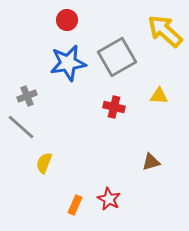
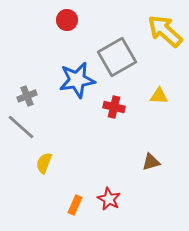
blue star: moved 9 px right, 17 px down
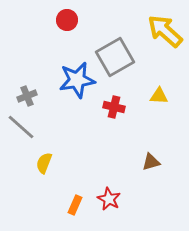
gray square: moved 2 px left
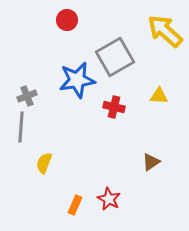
gray line: rotated 52 degrees clockwise
brown triangle: rotated 18 degrees counterclockwise
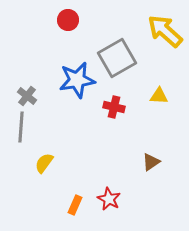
red circle: moved 1 px right
gray square: moved 2 px right, 1 px down
gray cross: rotated 30 degrees counterclockwise
yellow semicircle: rotated 15 degrees clockwise
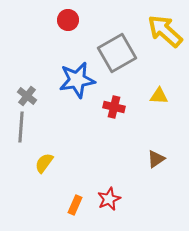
gray square: moved 5 px up
brown triangle: moved 5 px right, 3 px up
red star: rotated 20 degrees clockwise
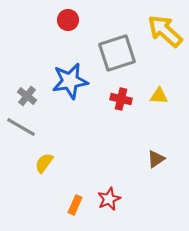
gray square: rotated 12 degrees clockwise
blue star: moved 7 px left, 1 px down
red cross: moved 7 px right, 8 px up
gray line: rotated 64 degrees counterclockwise
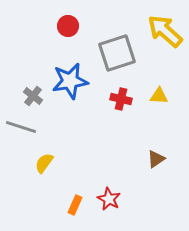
red circle: moved 6 px down
gray cross: moved 6 px right
gray line: rotated 12 degrees counterclockwise
red star: rotated 20 degrees counterclockwise
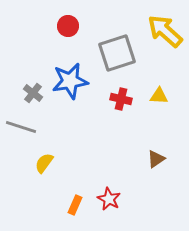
gray cross: moved 3 px up
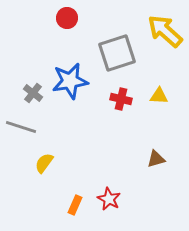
red circle: moved 1 px left, 8 px up
brown triangle: rotated 18 degrees clockwise
